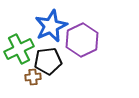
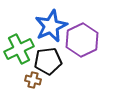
brown cross: moved 3 px down; rotated 21 degrees clockwise
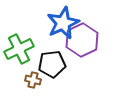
blue star: moved 12 px right, 3 px up
black pentagon: moved 4 px right, 3 px down
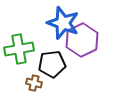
blue star: rotated 28 degrees counterclockwise
green cross: rotated 16 degrees clockwise
brown cross: moved 1 px right, 3 px down
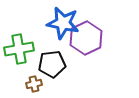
blue star: rotated 8 degrees counterclockwise
purple hexagon: moved 4 px right, 2 px up
brown cross: moved 1 px down; rotated 28 degrees counterclockwise
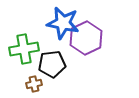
green cross: moved 5 px right
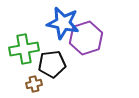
purple hexagon: rotated 8 degrees clockwise
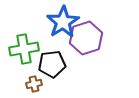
blue star: moved 1 px up; rotated 28 degrees clockwise
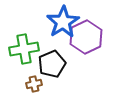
purple hexagon: moved 1 px up; rotated 8 degrees counterclockwise
black pentagon: rotated 16 degrees counterclockwise
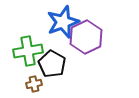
blue star: rotated 12 degrees clockwise
green cross: moved 4 px right, 2 px down
black pentagon: rotated 20 degrees counterclockwise
